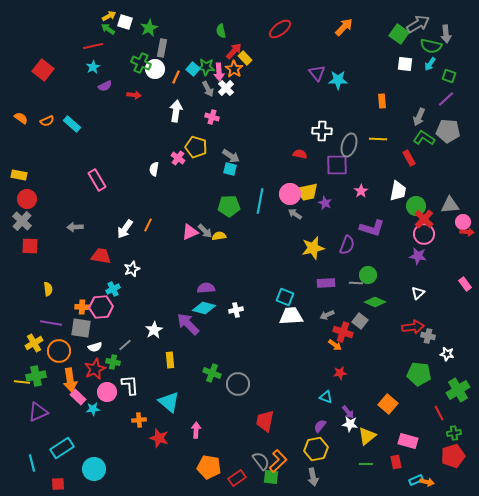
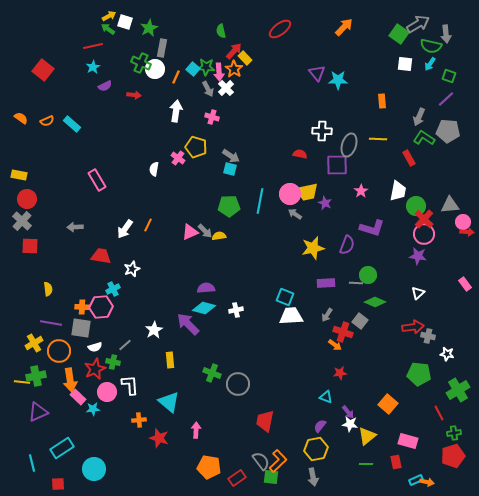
gray arrow at (327, 315): rotated 32 degrees counterclockwise
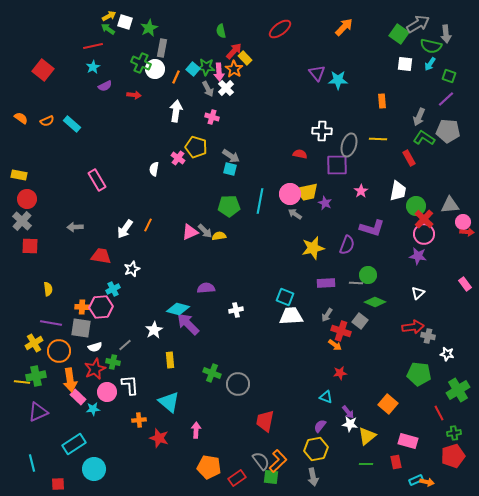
cyan diamond at (204, 308): moved 26 px left, 1 px down
red cross at (343, 332): moved 2 px left, 1 px up
cyan rectangle at (62, 448): moved 12 px right, 4 px up
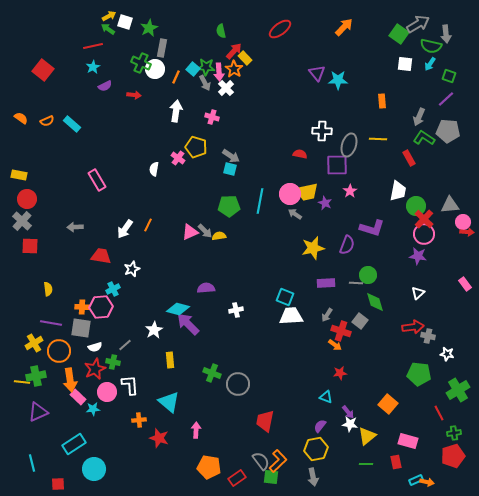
gray arrow at (208, 89): moved 3 px left, 6 px up
pink star at (361, 191): moved 11 px left
green diamond at (375, 302): rotated 50 degrees clockwise
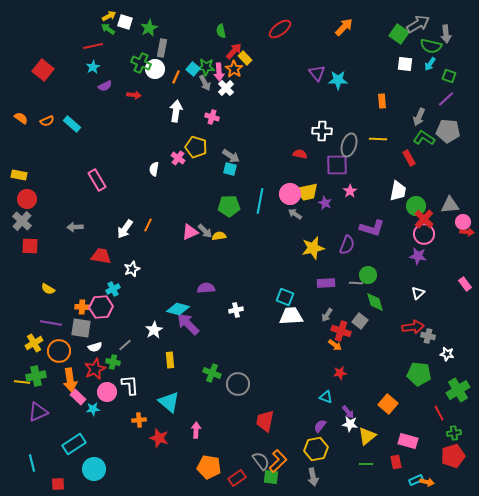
yellow semicircle at (48, 289): rotated 128 degrees clockwise
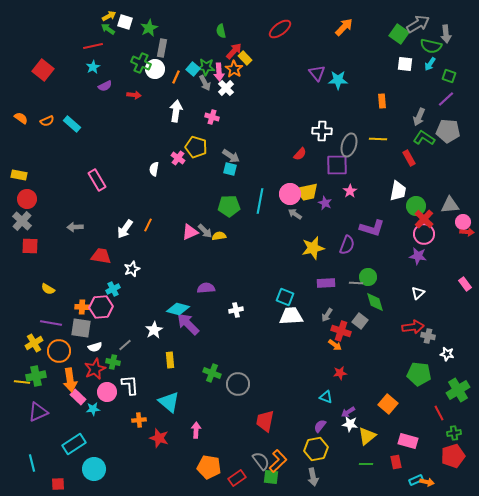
red semicircle at (300, 154): rotated 120 degrees clockwise
green circle at (368, 275): moved 2 px down
purple arrow at (348, 412): rotated 96 degrees clockwise
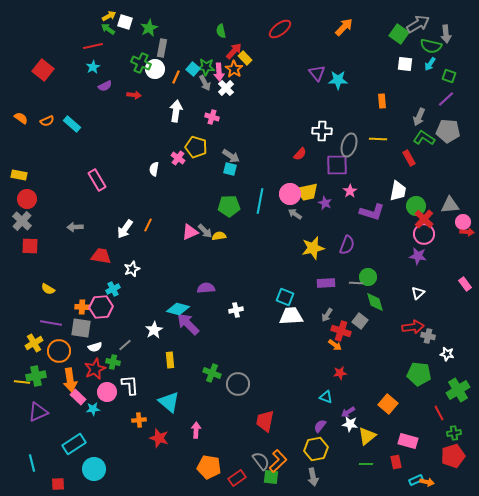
purple L-shape at (372, 228): moved 16 px up
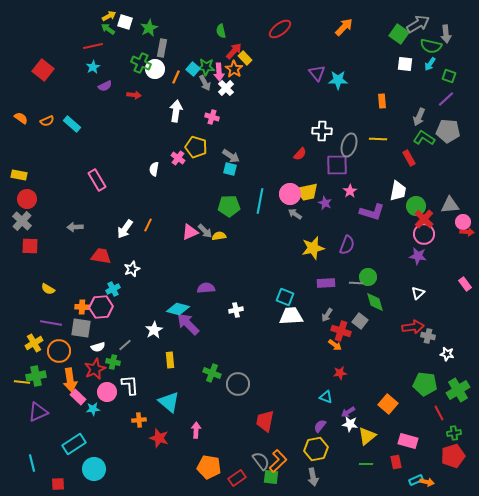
white semicircle at (95, 347): moved 3 px right
green pentagon at (419, 374): moved 6 px right, 10 px down
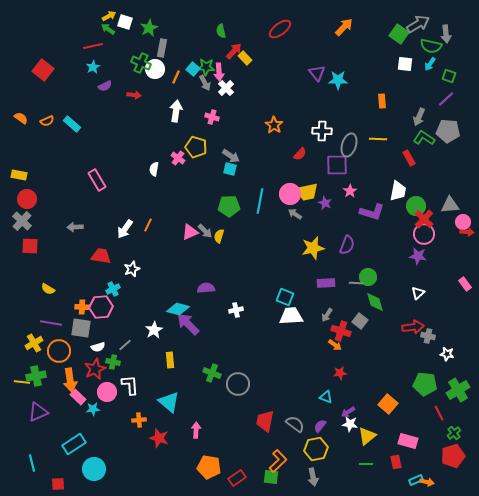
orange star at (234, 69): moved 40 px right, 56 px down
yellow semicircle at (219, 236): rotated 64 degrees counterclockwise
green cross at (454, 433): rotated 32 degrees counterclockwise
gray semicircle at (261, 461): moved 34 px right, 37 px up; rotated 18 degrees counterclockwise
